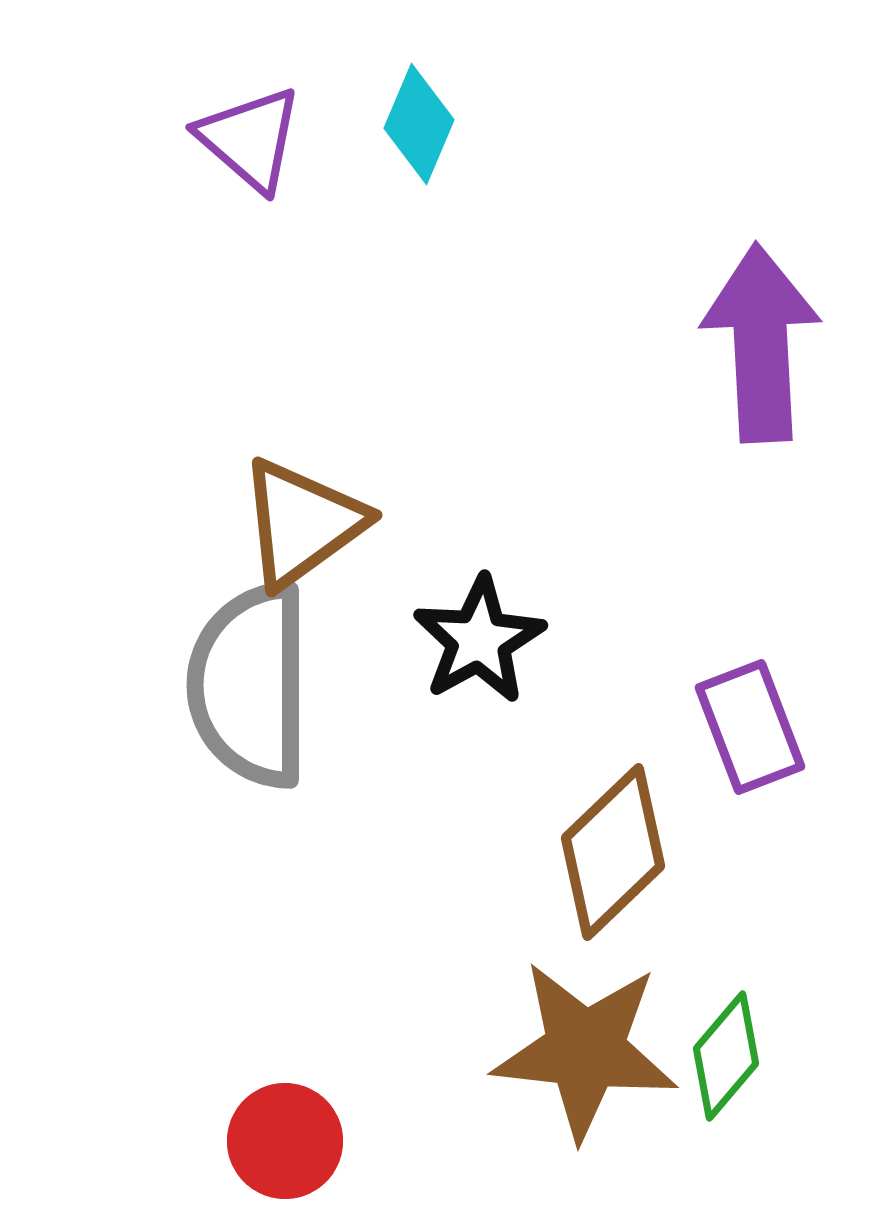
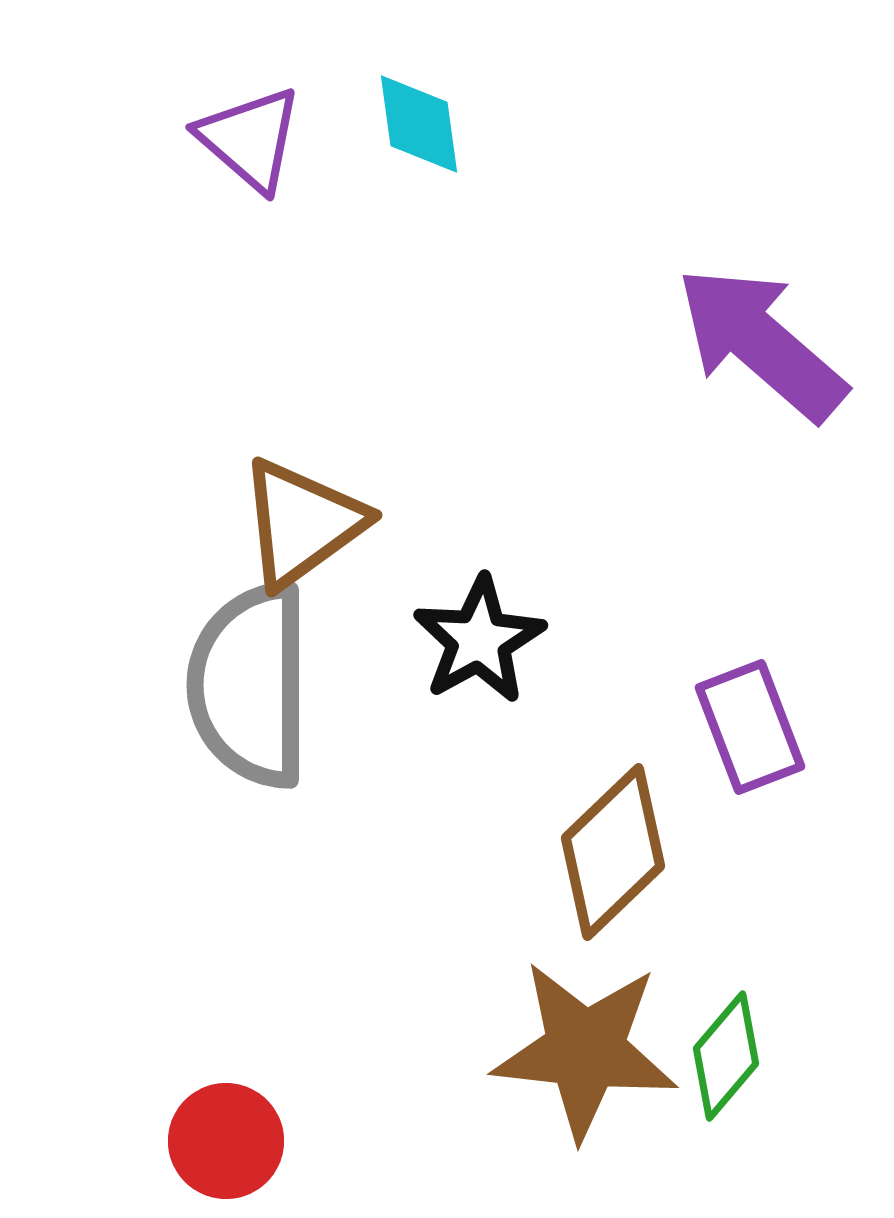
cyan diamond: rotated 31 degrees counterclockwise
purple arrow: rotated 46 degrees counterclockwise
red circle: moved 59 px left
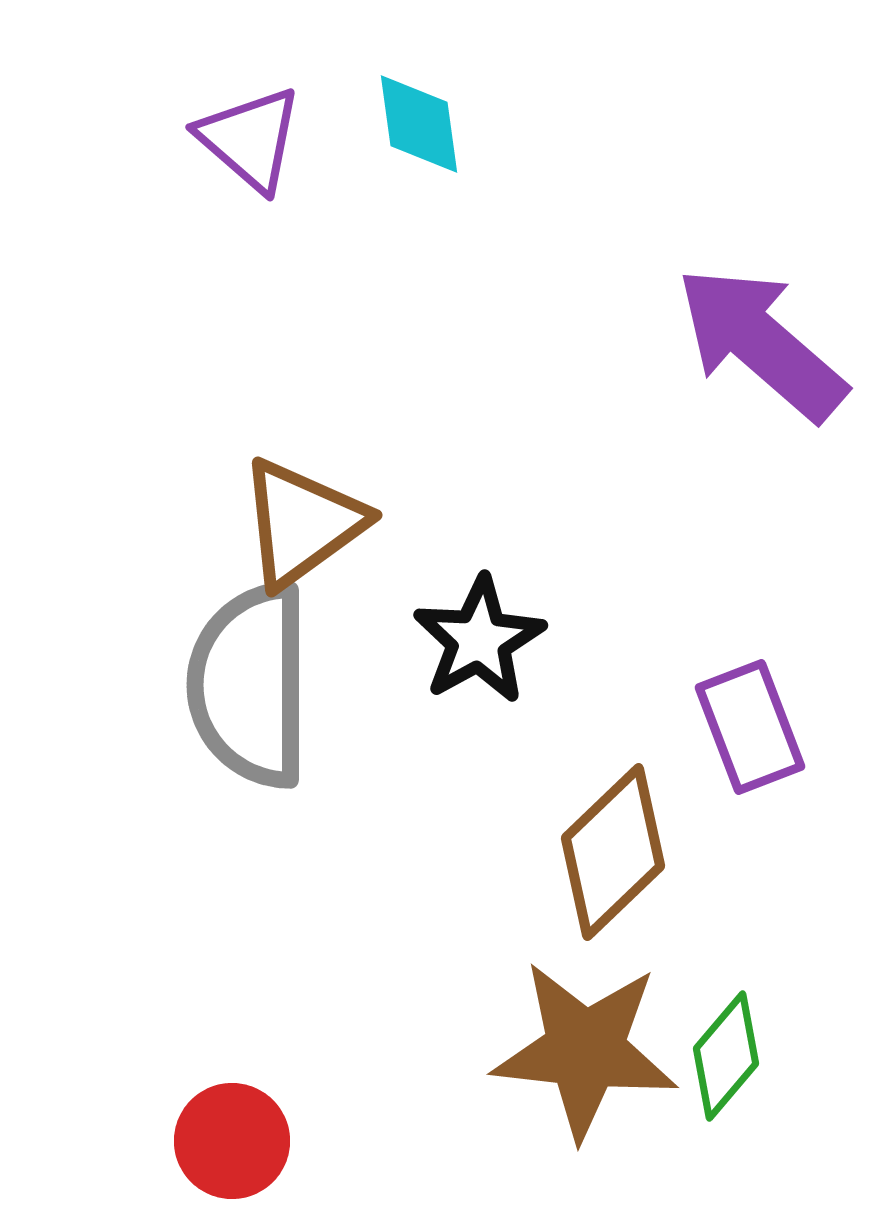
red circle: moved 6 px right
